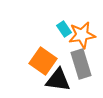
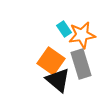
orange square: moved 8 px right
black triangle: rotated 32 degrees clockwise
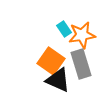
black triangle: rotated 16 degrees counterclockwise
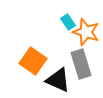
cyan rectangle: moved 4 px right, 7 px up
orange star: moved 4 px right, 3 px up; rotated 28 degrees clockwise
orange square: moved 18 px left
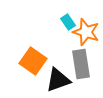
gray rectangle: rotated 8 degrees clockwise
black triangle: rotated 44 degrees counterclockwise
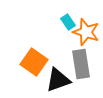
orange square: moved 1 px right, 1 px down
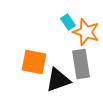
orange square: rotated 24 degrees counterclockwise
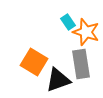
orange square: rotated 20 degrees clockwise
